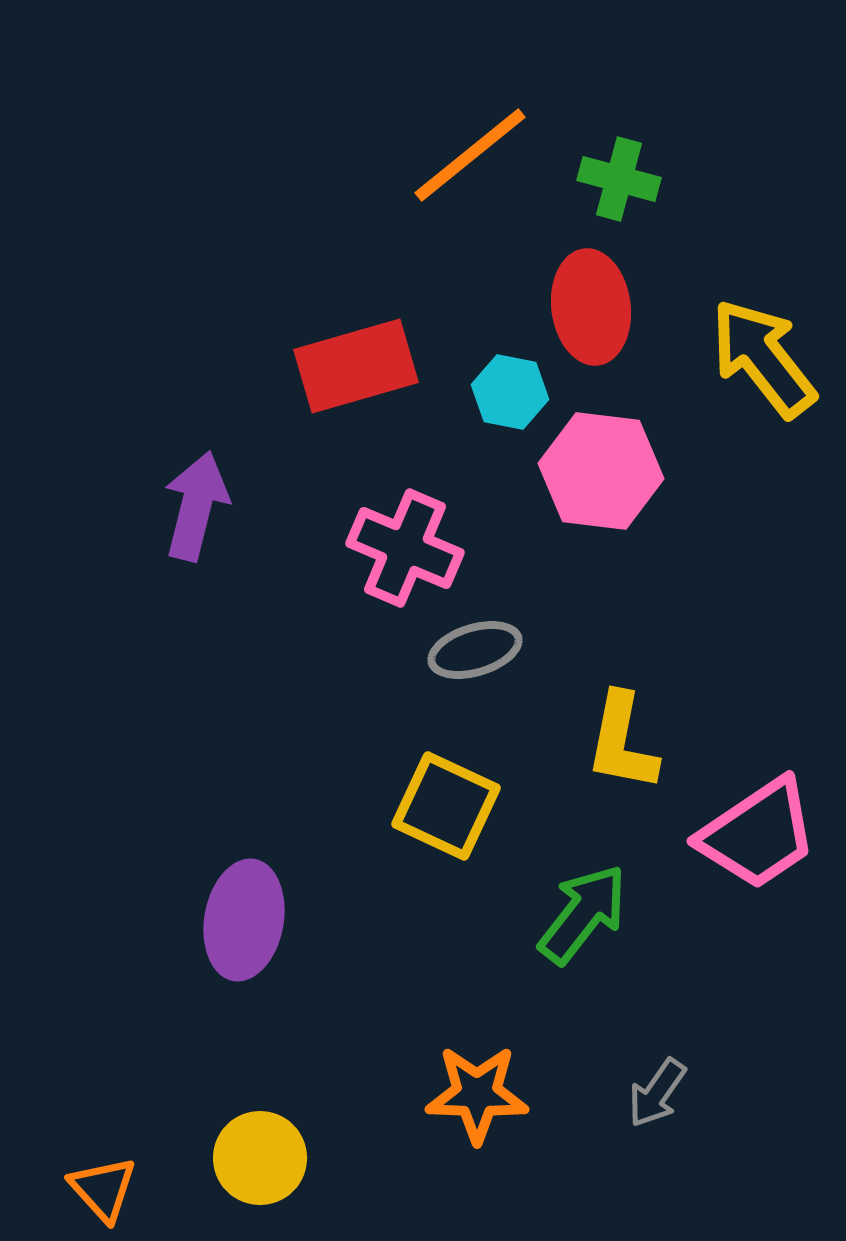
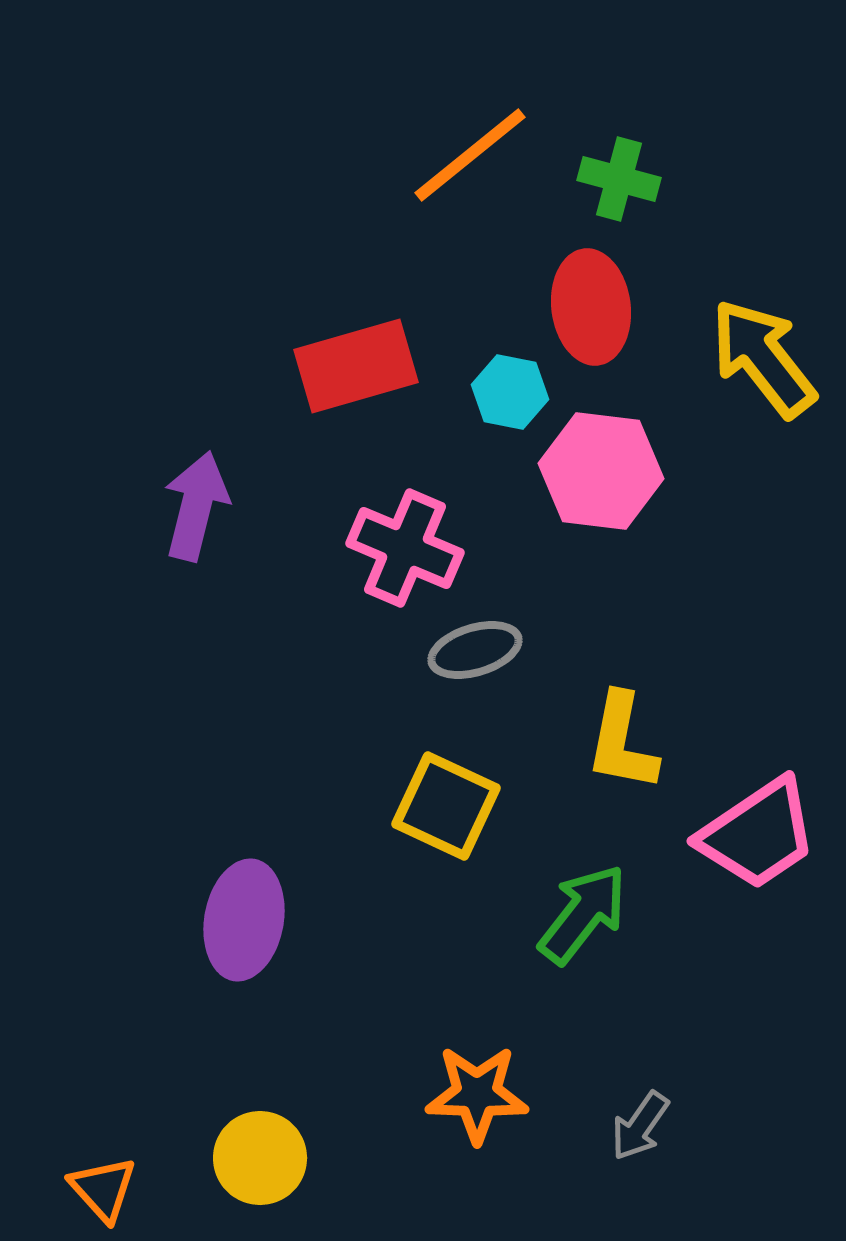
gray arrow: moved 17 px left, 33 px down
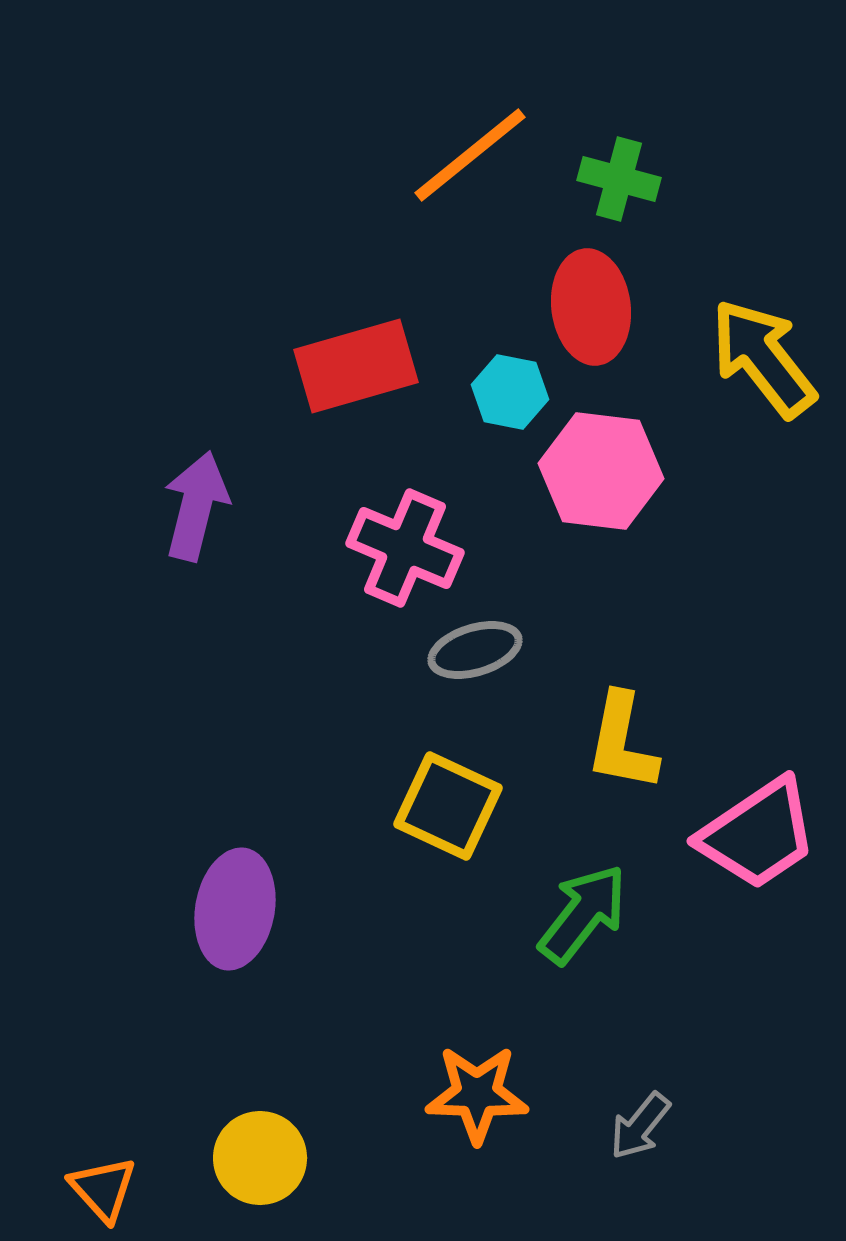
yellow square: moved 2 px right
purple ellipse: moved 9 px left, 11 px up
gray arrow: rotated 4 degrees clockwise
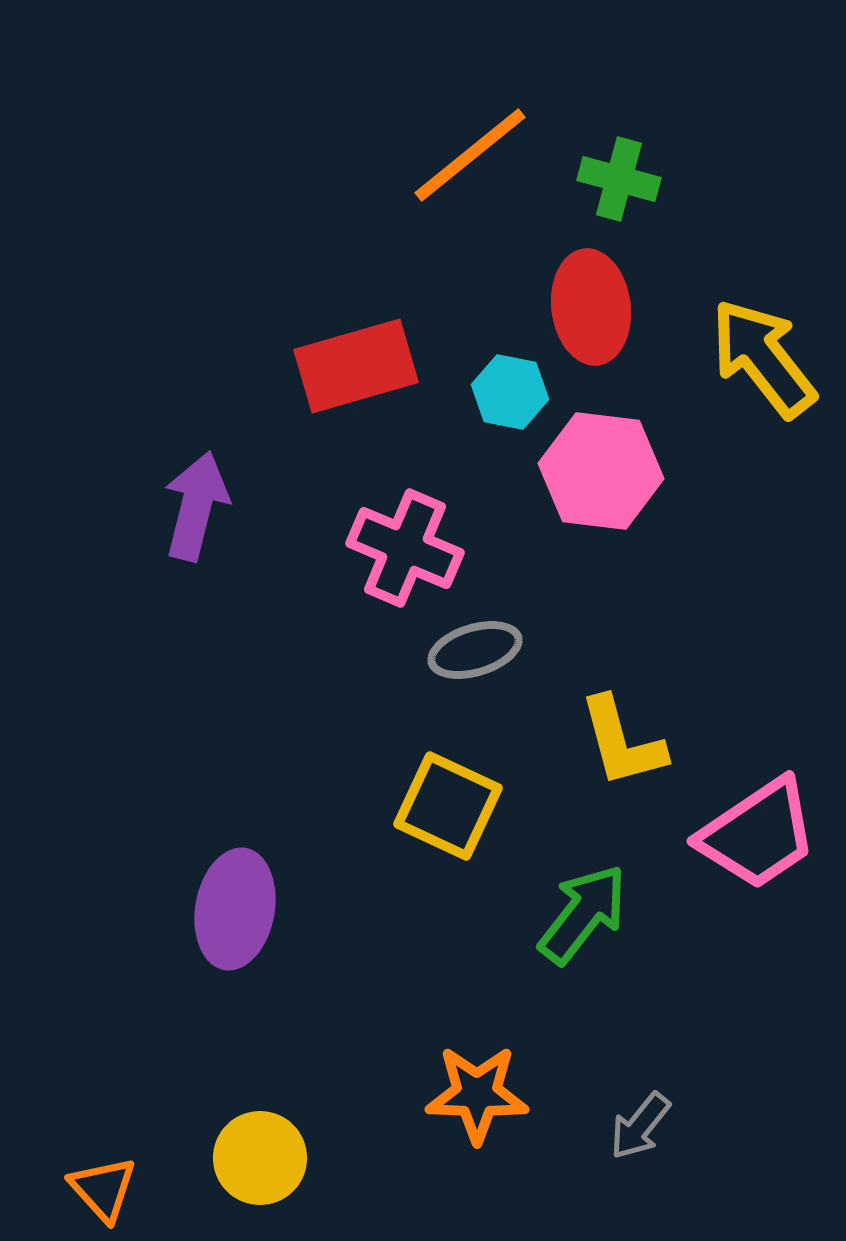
yellow L-shape: rotated 26 degrees counterclockwise
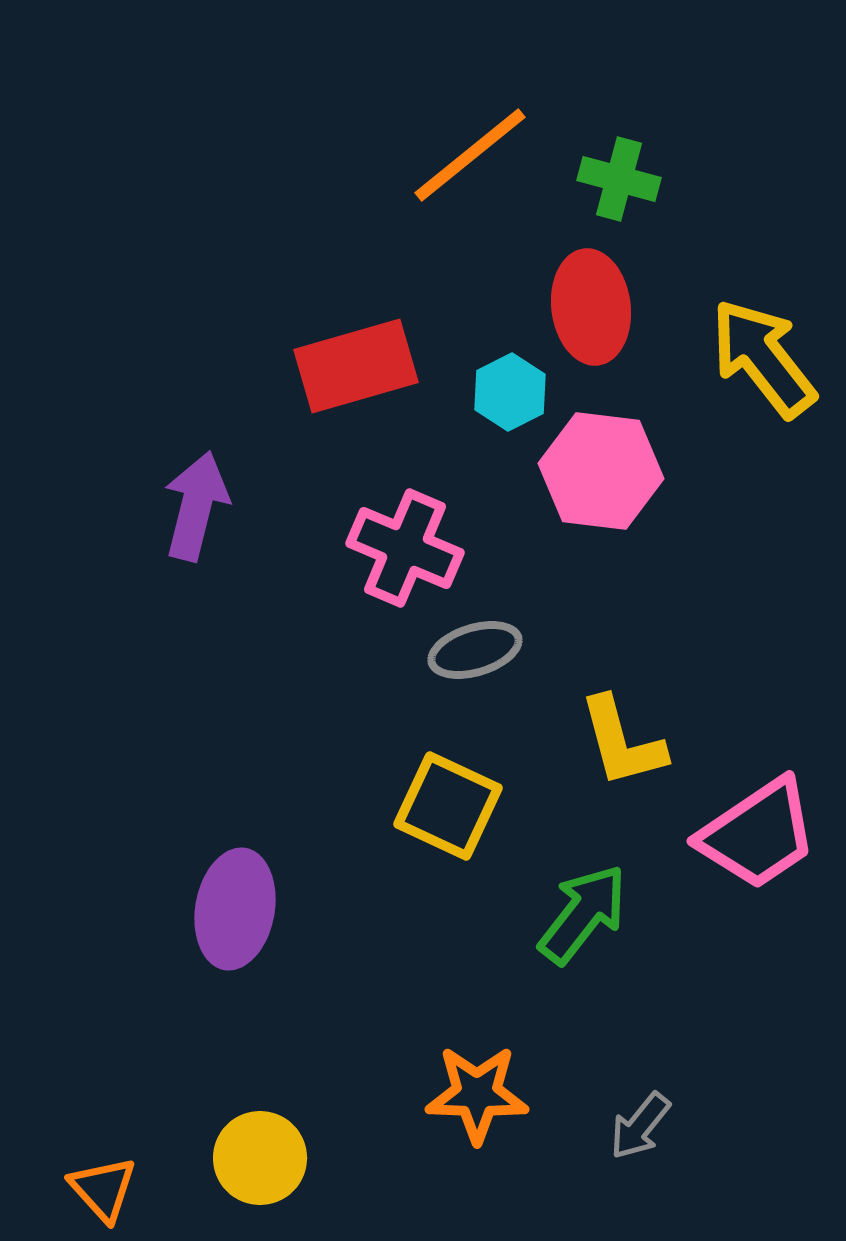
cyan hexagon: rotated 22 degrees clockwise
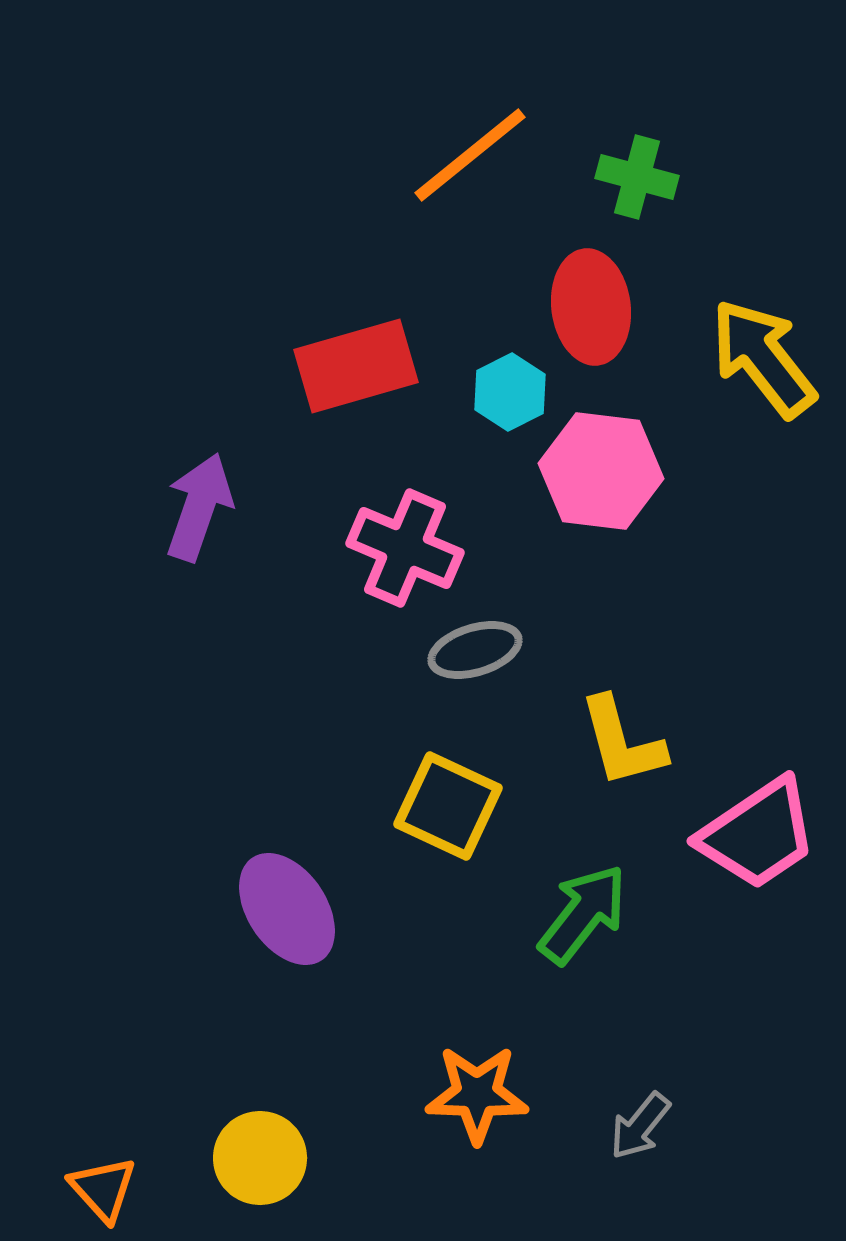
green cross: moved 18 px right, 2 px up
purple arrow: moved 3 px right, 1 px down; rotated 5 degrees clockwise
purple ellipse: moved 52 px right; rotated 44 degrees counterclockwise
